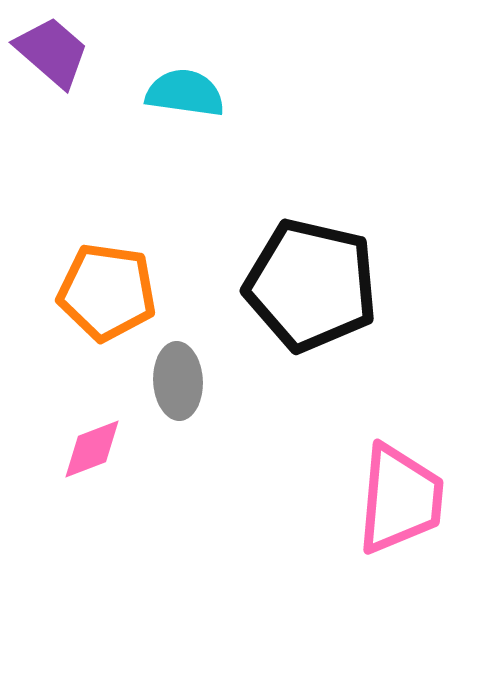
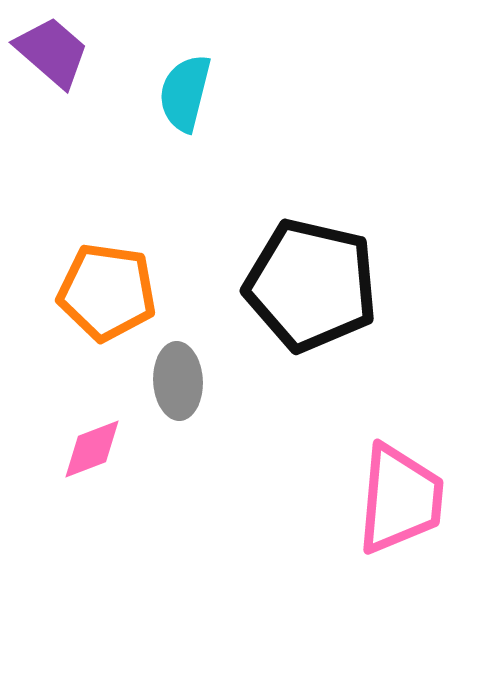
cyan semicircle: rotated 84 degrees counterclockwise
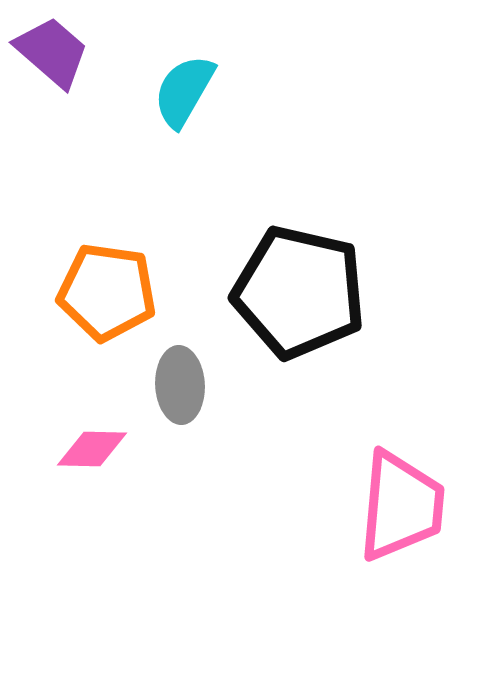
cyan semicircle: moved 1 px left, 2 px up; rotated 16 degrees clockwise
black pentagon: moved 12 px left, 7 px down
gray ellipse: moved 2 px right, 4 px down
pink diamond: rotated 22 degrees clockwise
pink trapezoid: moved 1 px right, 7 px down
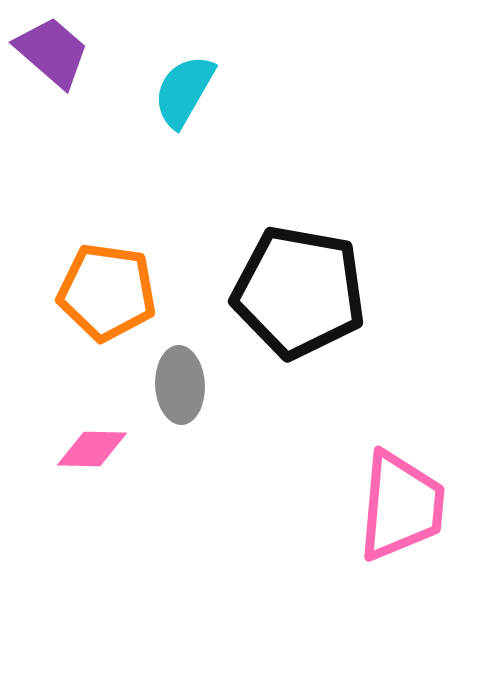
black pentagon: rotated 3 degrees counterclockwise
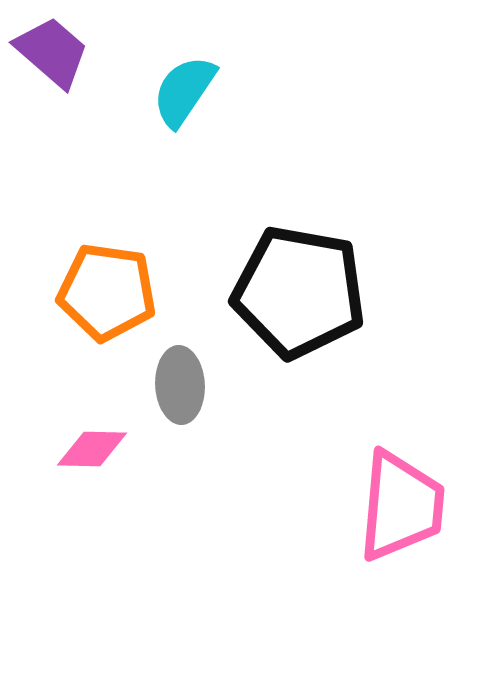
cyan semicircle: rotated 4 degrees clockwise
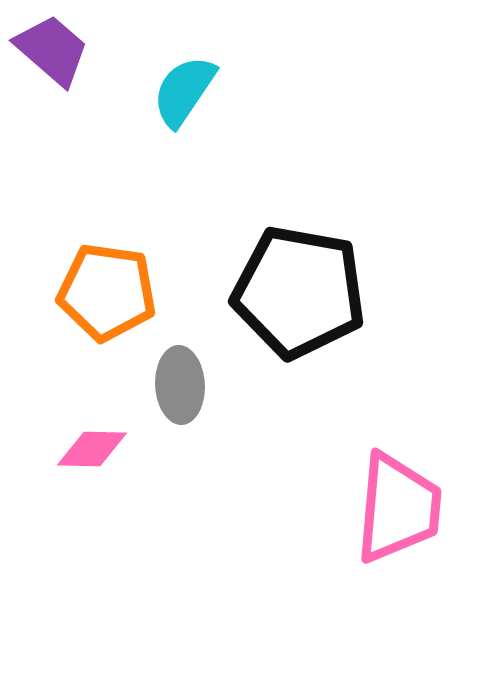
purple trapezoid: moved 2 px up
pink trapezoid: moved 3 px left, 2 px down
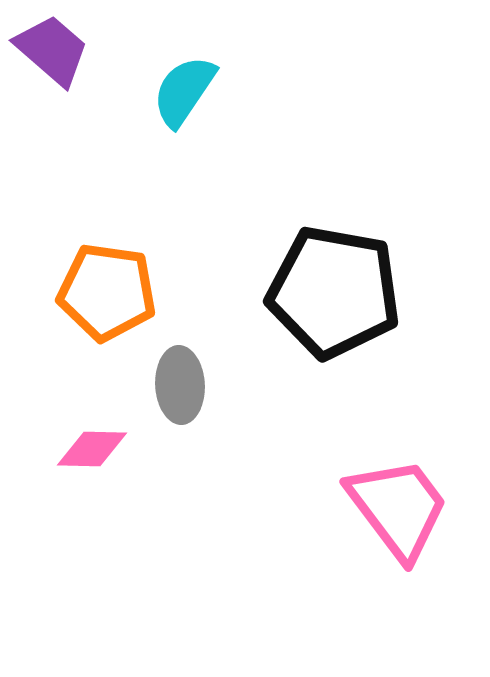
black pentagon: moved 35 px right
pink trapezoid: rotated 42 degrees counterclockwise
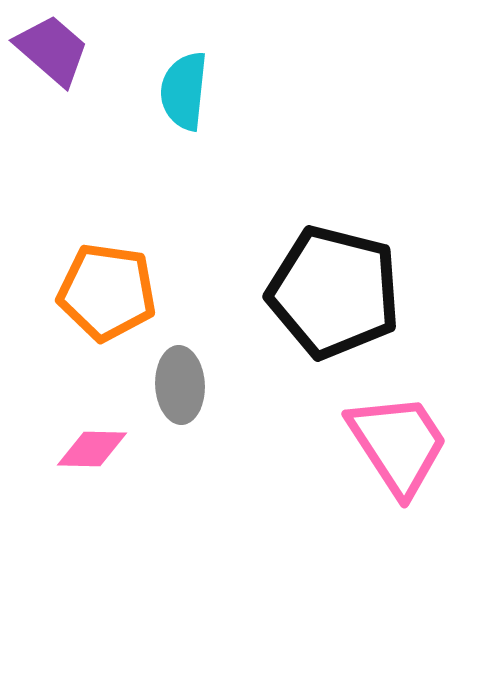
cyan semicircle: rotated 28 degrees counterclockwise
black pentagon: rotated 4 degrees clockwise
pink trapezoid: moved 64 px up; rotated 4 degrees clockwise
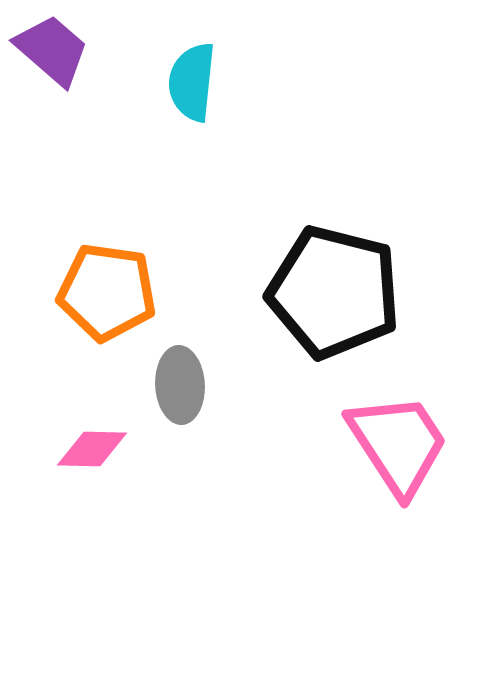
cyan semicircle: moved 8 px right, 9 px up
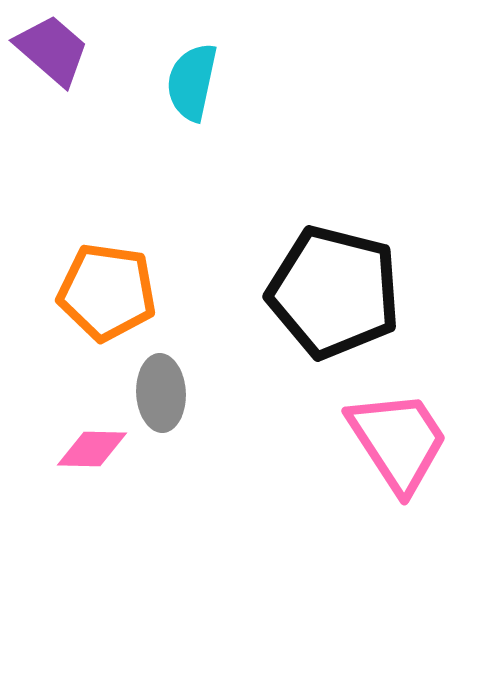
cyan semicircle: rotated 6 degrees clockwise
gray ellipse: moved 19 px left, 8 px down
pink trapezoid: moved 3 px up
